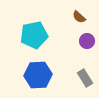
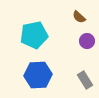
gray rectangle: moved 2 px down
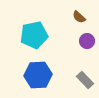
gray rectangle: rotated 12 degrees counterclockwise
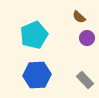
cyan pentagon: rotated 12 degrees counterclockwise
purple circle: moved 3 px up
blue hexagon: moved 1 px left
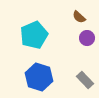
blue hexagon: moved 2 px right, 2 px down; rotated 20 degrees clockwise
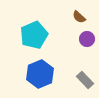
purple circle: moved 1 px down
blue hexagon: moved 1 px right, 3 px up; rotated 20 degrees clockwise
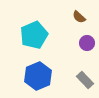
purple circle: moved 4 px down
blue hexagon: moved 2 px left, 2 px down
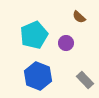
purple circle: moved 21 px left
blue hexagon: rotated 16 degrees counterclockwise
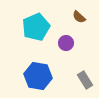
cyan pentagon: moved 2 px right, 8 px up
blue hexagon: rotated 12 degrees counterclockwise
gray rectangle: rotated 12 degrees clockwise
